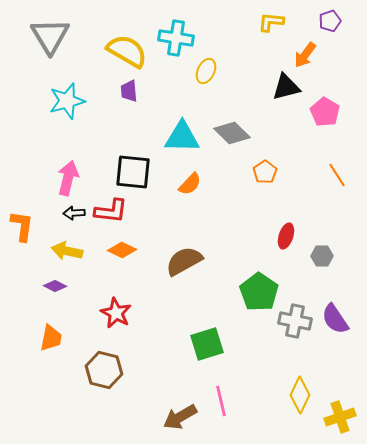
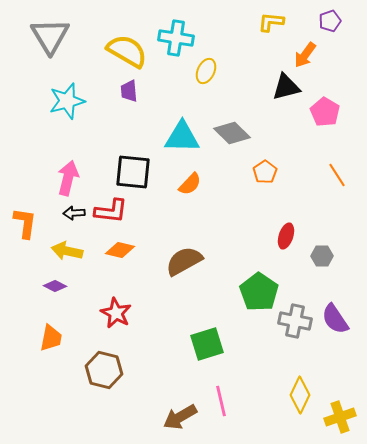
orange L-shape: moved 3 px right, 3 px up
orange diamond: moved 2 px left; rotated 12 degrees counterclockwise
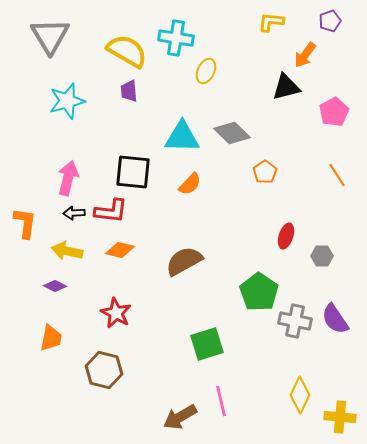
pink pentagon: moved 9 px right; rotated 12 degrees clockwise
yellow cross: rotated 24 degrees clockwise
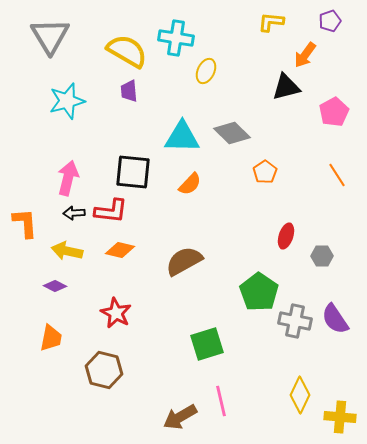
orange L-shape: rotated 12 degrees counterclockwise
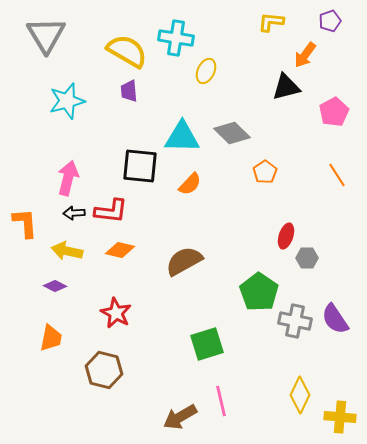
gray triangle: moved 4 px left, 1 px up
black square: moved 7 px right, 6 px up
gray hexagon: moved 15 px left, 2 px down
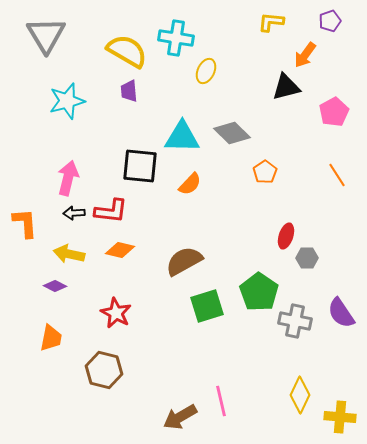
yellow arrow: moved 2 px right, 3 px down
purple semicircle: moved 6 px right, 6 px up
green square: moved 38 px up
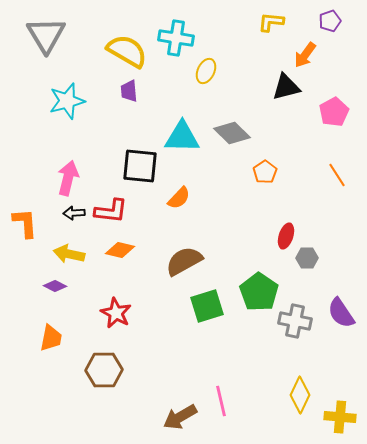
orange semicircle: moved 11 px left, 14 px down
brown hexagon: rotated 15 degrees counterclockwise
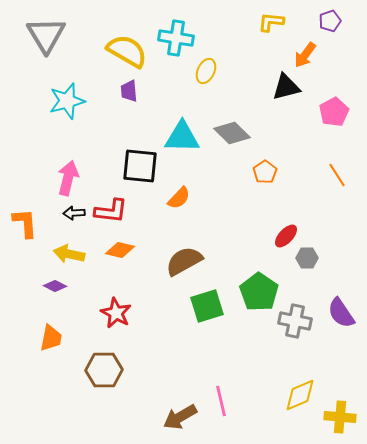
red ellipse: rotated 25 degrees clockwise
yellow diamond: rotated 42 degrees clockwise
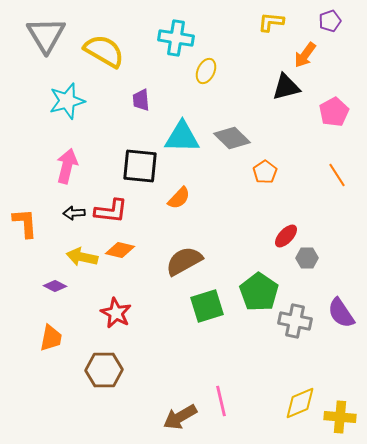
yellow semicircle: moved 23 px left
purple trapezoid: moved 12 px right, 9 px down
gray diamond: moved 5 px down
pink arrow: moved 1 px left, 12 px up
yellow arrow: moved 13 px right, 3 px down
yellow diamond: moved 8 px down
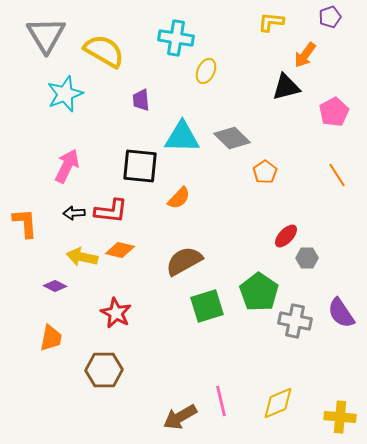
purple pentagon: moved 4 px up
cyan star: moved 2 px left, 7 px up; rotated 6 degrees counterclockwise
pink arrow: rotated 12 degrees clockwise
yellow diamond: moved 22 px left
